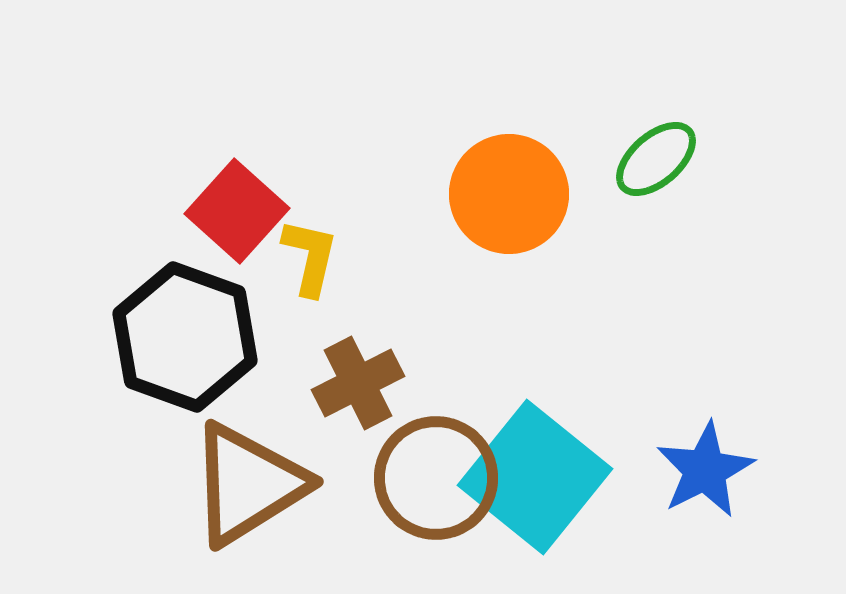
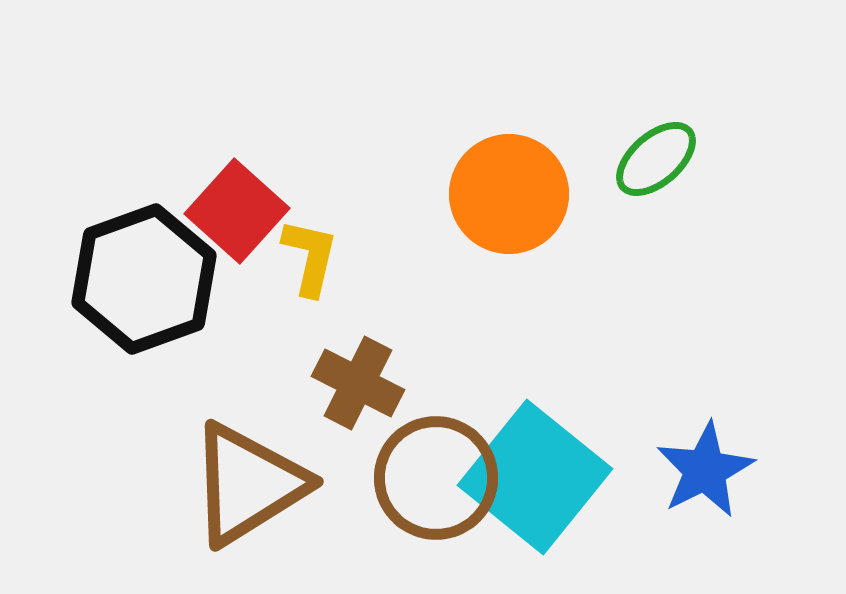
black hexagon: moved 41 px left, 58 px up; rotated 20 degrees clockwise
brown cross: rotated 36 degrees counterclockwise
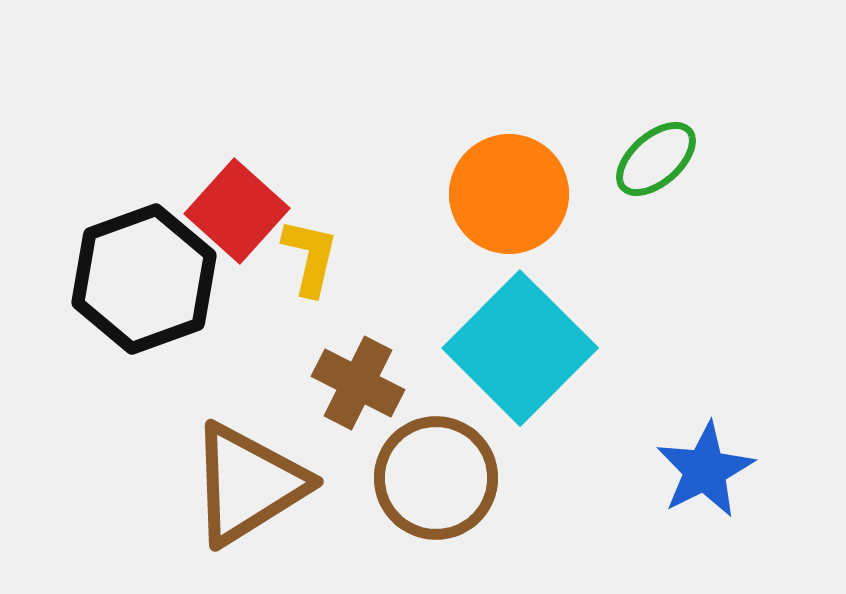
cyan square: moved 15 px left, 129 px up; rotated 6 degrees clockwise
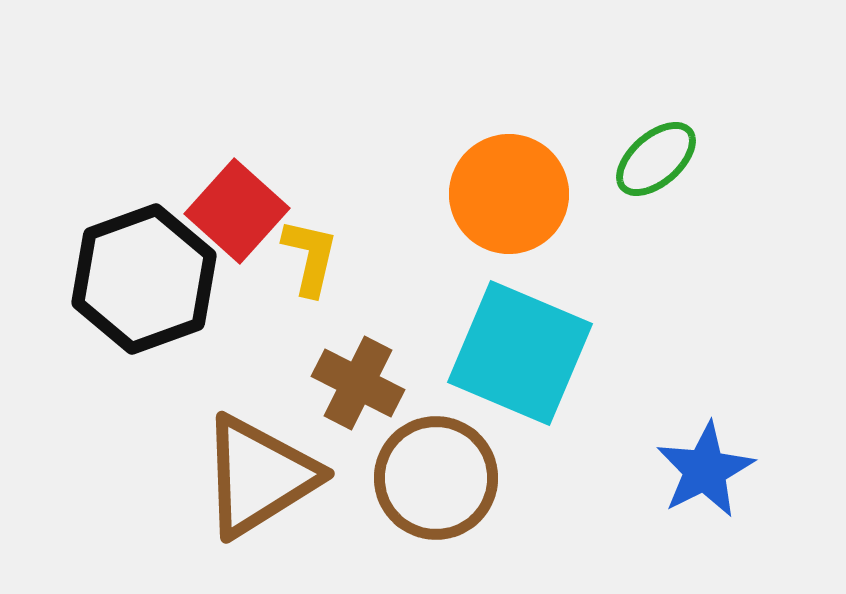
cyan square: moved 5 px down; rotated 22 degrees counterclockwise
brown triangle: moved 11 px right, 8 px up
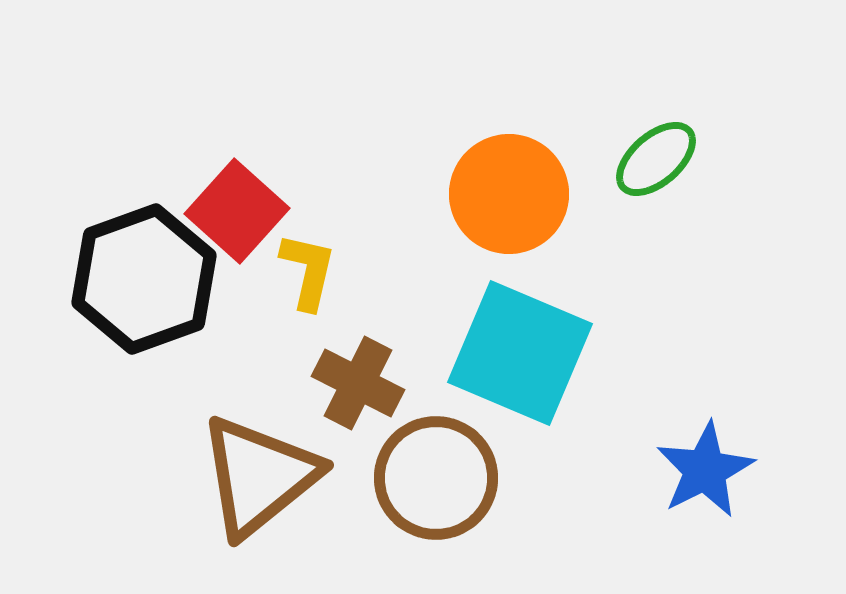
yellow L-shape: moved 2 px left, 14 px down
brown triangle: rotated 7 degrees counterclockwise
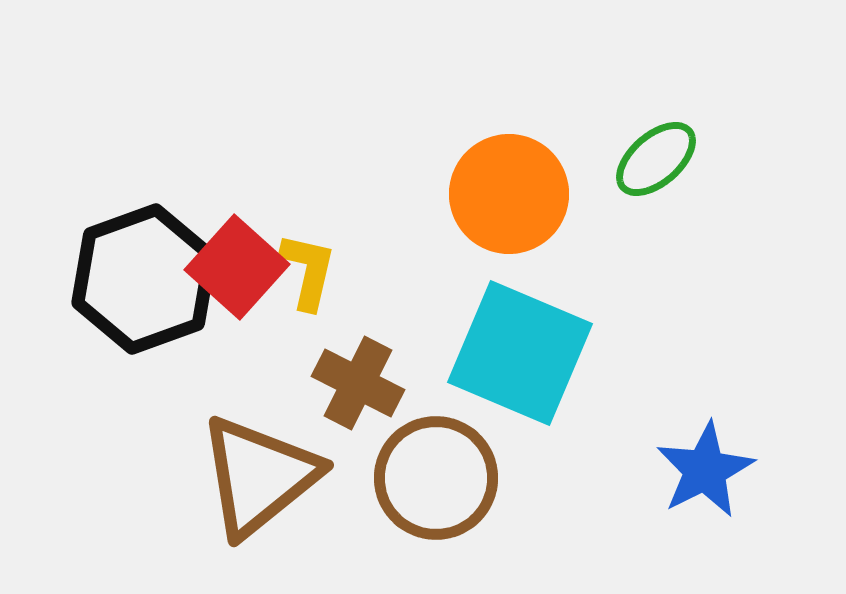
red square: moved 56 px down
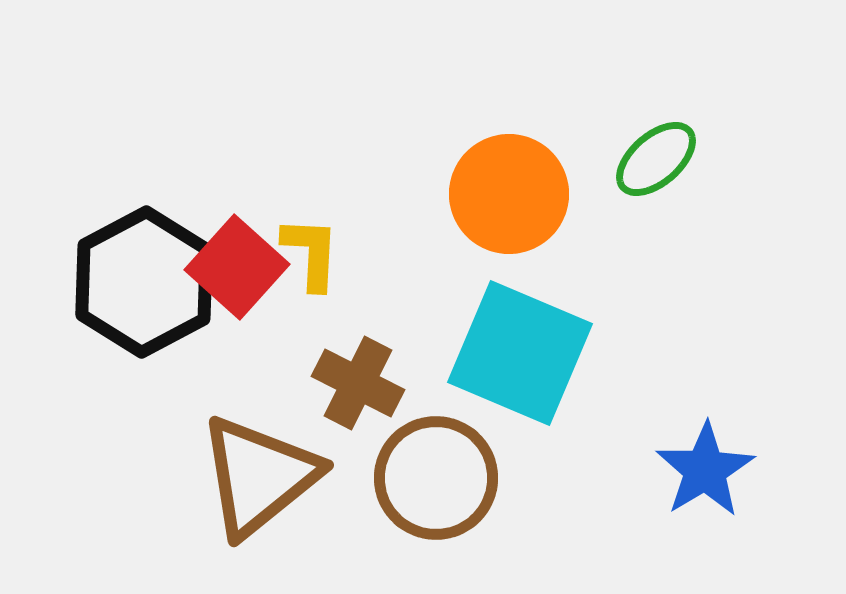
yellow L-shape: moved 3 px right, 18 px up; rotated 10 degrees counterclockwise
black hexagon: moved 3 px down; rotated 8 degrees counterclockwise
blue star: rotated 4 degrees counterclockwise
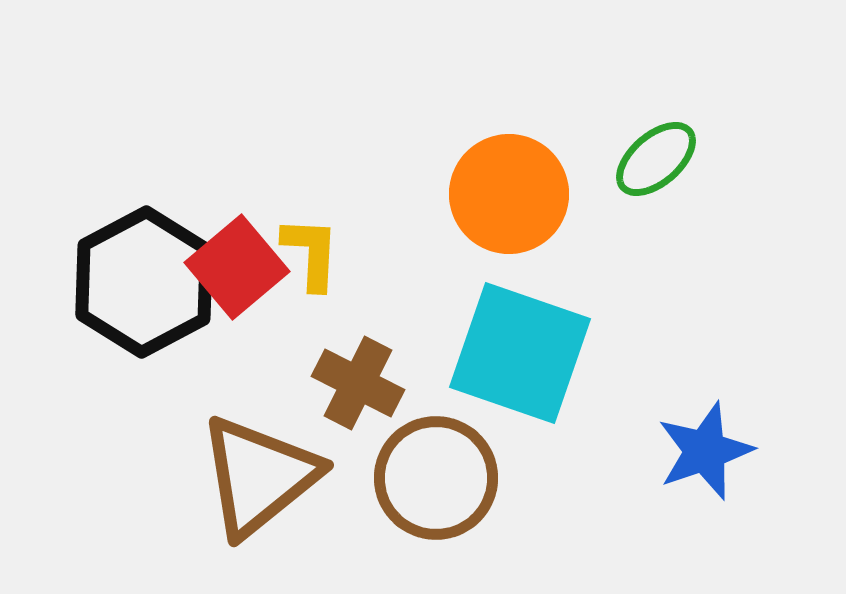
red square: rotated 8 degrees clockwise
cyan square: rotated 4 degrees counterclockwise
blue star: moved 19 px up; rotated 12 degrees clockwise
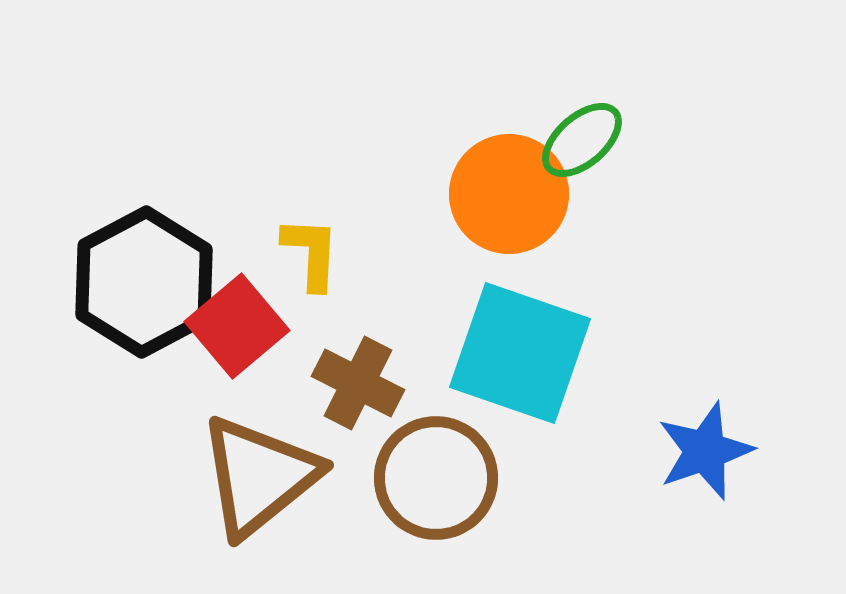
green ellipse: moved 74 px left, 19 px up
red square: moved 59 px down
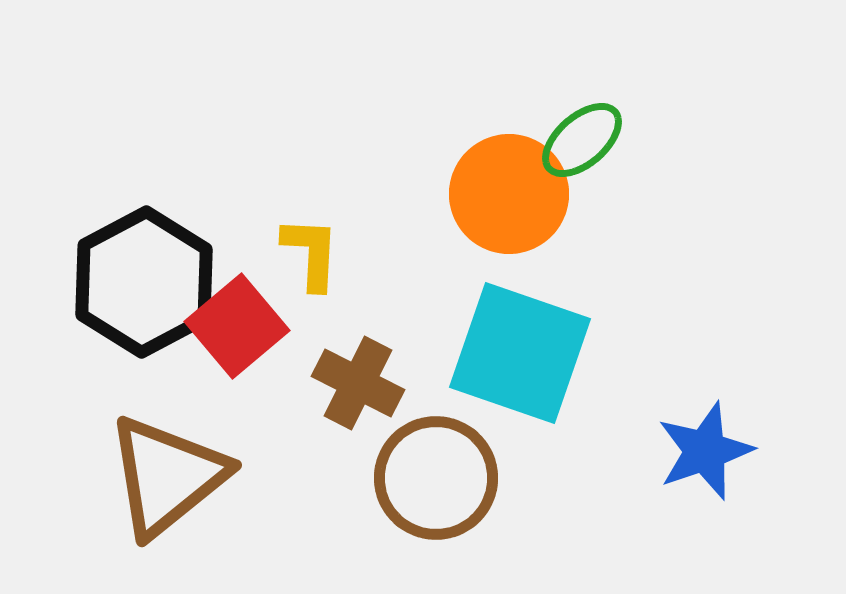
brown triangle: moved 92 px left
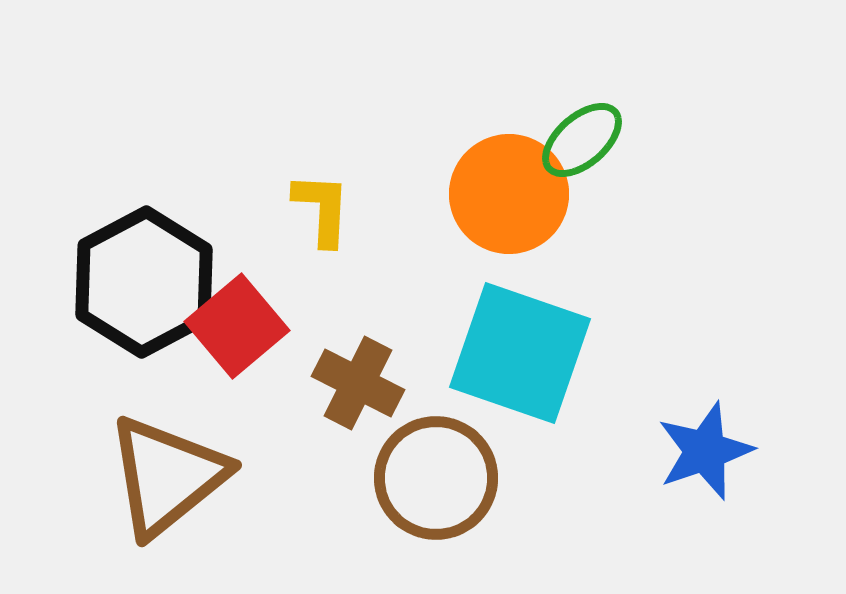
yellow L-shape: moved 11 px right, 44 px up
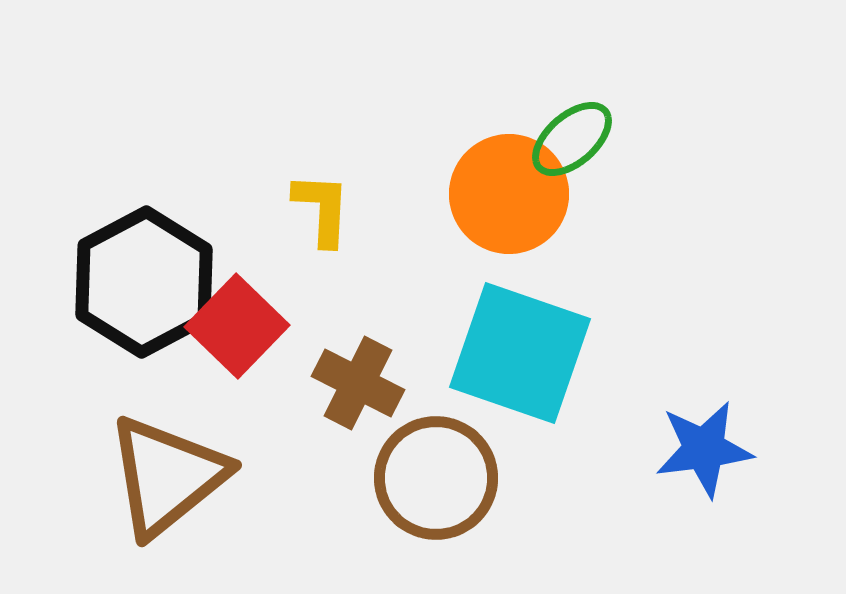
green ellipse: moved 10 px left, 1 px up
red square: rotated 6 degrees counterclockwise
blue star: moved 1 px left, 2 px up; rotated 12 degrees clockwise
